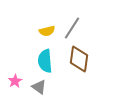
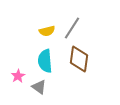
pink star: moved 3 px right, 5 px up
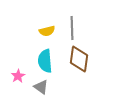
gray line: rotated 35 degrees counterclockwise
gray triangle: moved 2 px right
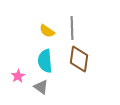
yellow semicircle: rotated 49 degrees clockwise
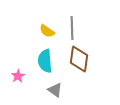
gray triangle: moved 14 px right, 3 px down
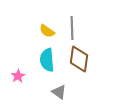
cyan semicircle: moved 2 px right, 1 px up
gray triangle: moved 4 px right, 2 px down
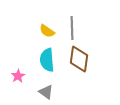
gray triangle: moved 13 px left
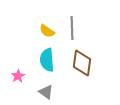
brown diamond: moved 3 px right, 4 px down
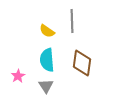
gray line: moved 7 px up
gray triangle: moved 6 px up; rotated 21 degrees clockwise
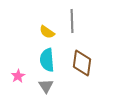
yellow semicircle: moved 1 px down
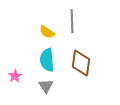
brown diamond: moved 1 px left
pink star: moved 3 px left
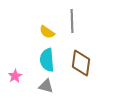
gray triangle: rotated 42 degrees counterclockwise
